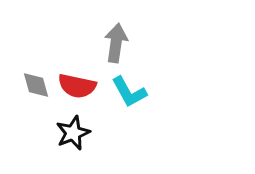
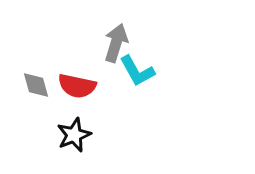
gray arrow: rotated 9 degrees clockwise
cyan L-shape: moved 8 px right, 21 px up
black star: moved 1 px right, 2 px down
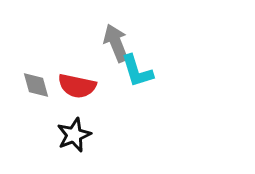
gray arrow: rotated 39 degrees counterclockwise
cyan L-shape: rotated 12 degrees clockwise
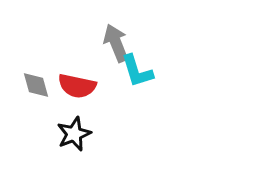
black star: moved 1 px up
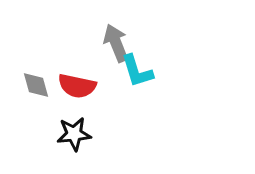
black star: rotated 16 degrees clockwise
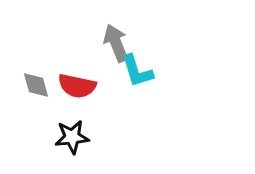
black star: moved 2 px left, 3 px down
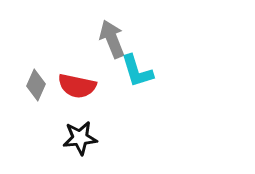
gray arrow: moved 4 px left, 4 px up
gray diamond: rotated 40 degrees clockwise
black star: moved 8 px right, 1 px down
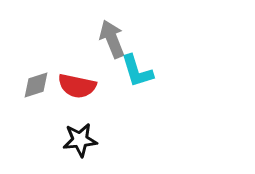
gray diamond: rotated 48 degrees clockwise
black star: moved 2 px down
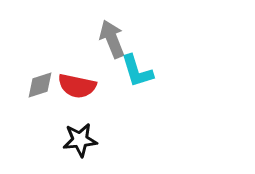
gray diamond: moved 4 px right
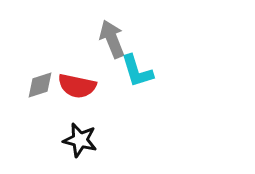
black star: rotated 20 degrees clockwise
